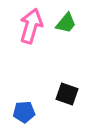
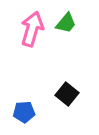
pink arrow: moved 1 px right, 3 px down
black square: rotated 20 degrees clockwise
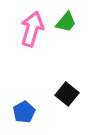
green trapezoid: moved 1 px up
blue pentagon: rotated 25 degrees counterclockwise
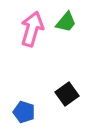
black square: rotated 15 degrees clockwise
blue pentagon: rotated 25 degrees counterclockwise
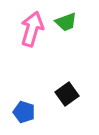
green trapezoid: rotated 30 degrees clockwise
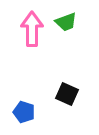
pink arrow: rotated 16 degrees counterclockwise
black square: rotated 30 degrees counterclockwise
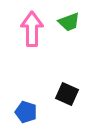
green trapezoid: moved 3 px right
blue pentagon: moved 2 px right
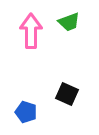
pink arrow: moved 1 px left, 2 px down
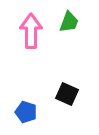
green trapezoid: rotated 50 degrees counterclockwise
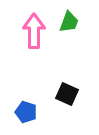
pink arrow: moved 3 px right
